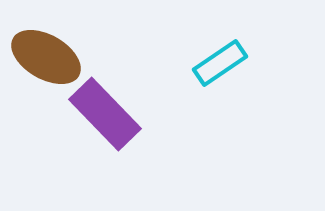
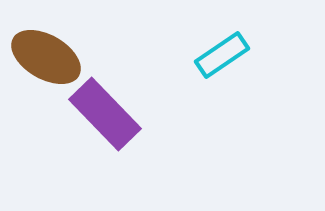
cyan rectangle: moved 2 px right, 8 px up
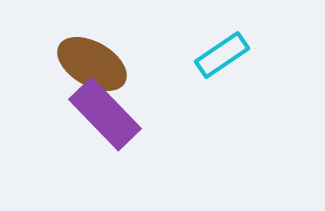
brown ellipse: moved 46 px right, 7 px down
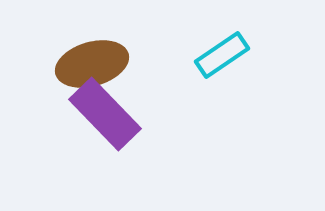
brown ellipse: rotated 46 degrees counterclockwise
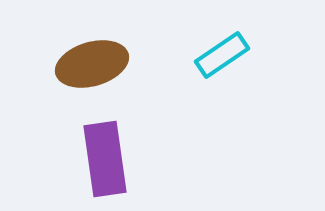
purple rectangle: moved 45 px down; rotated 36 degrees clockwise
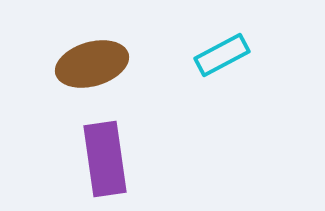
cyan rectangle: rotated 6 degrees clockwise
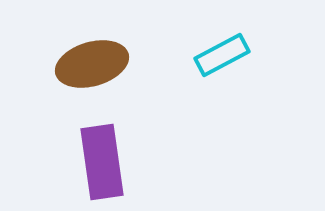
purple rectangle: moved 3 px left, 3 px down
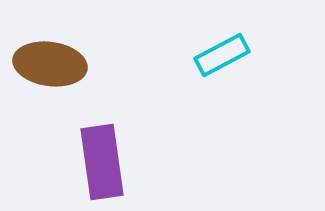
brown ellipse: moved 42 px left; rotated 24 degrees clockwise
